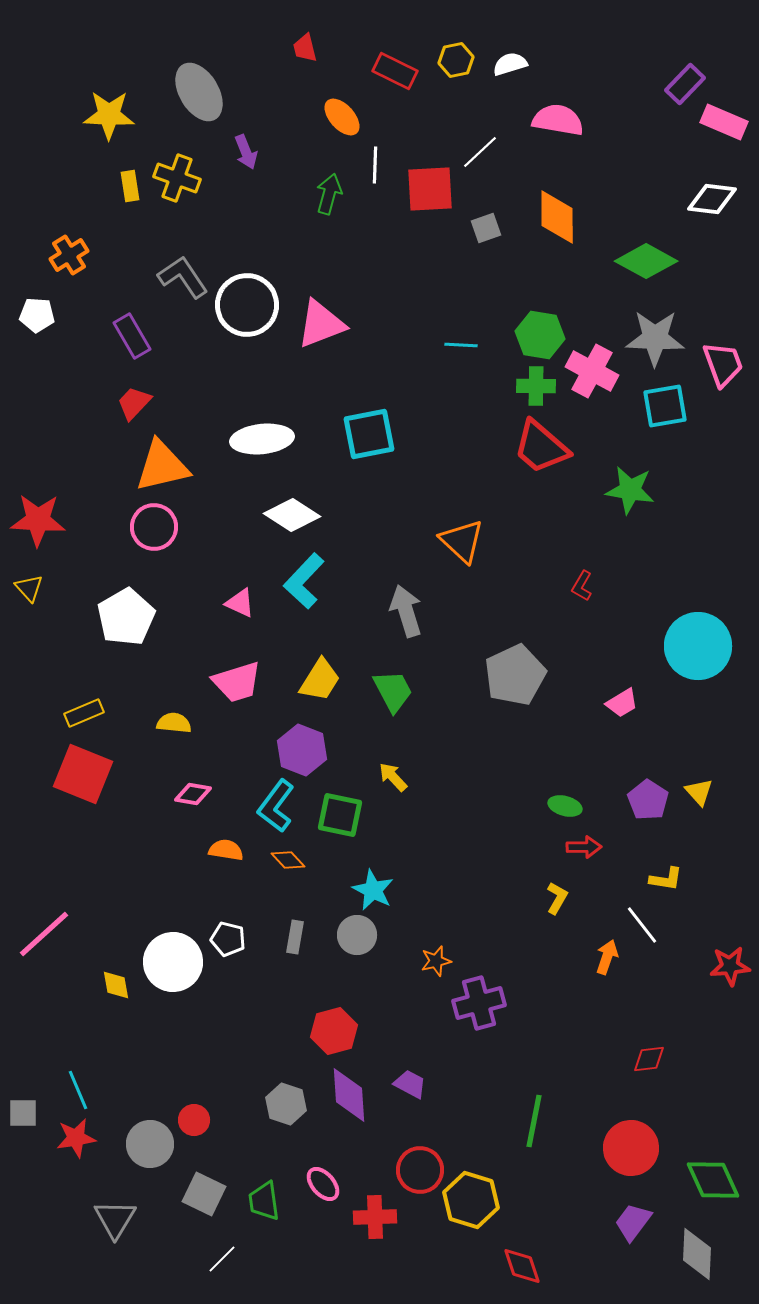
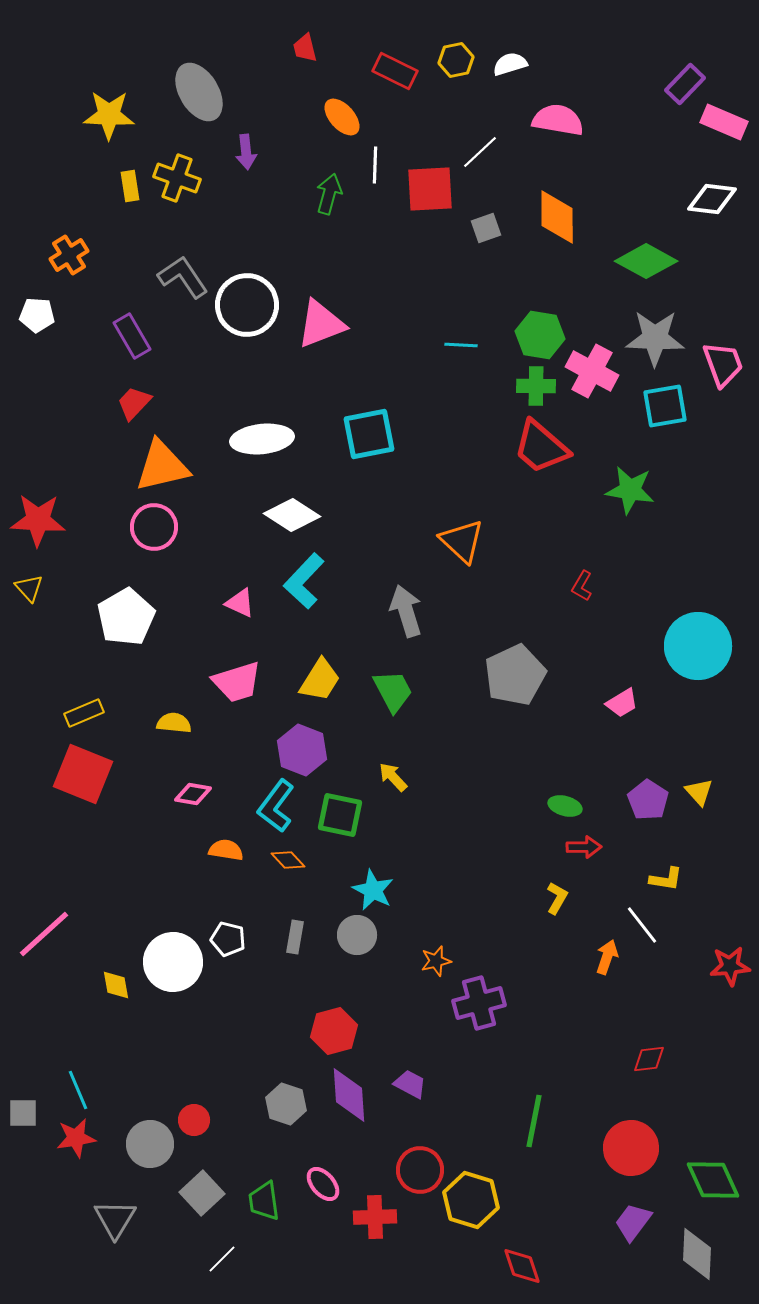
purple arrow at (246, 152): rotated 16 degrees clockwise
gray square at (204, 1194): moved 2 px left, 1 px up; rotated 21 degrees clockwise
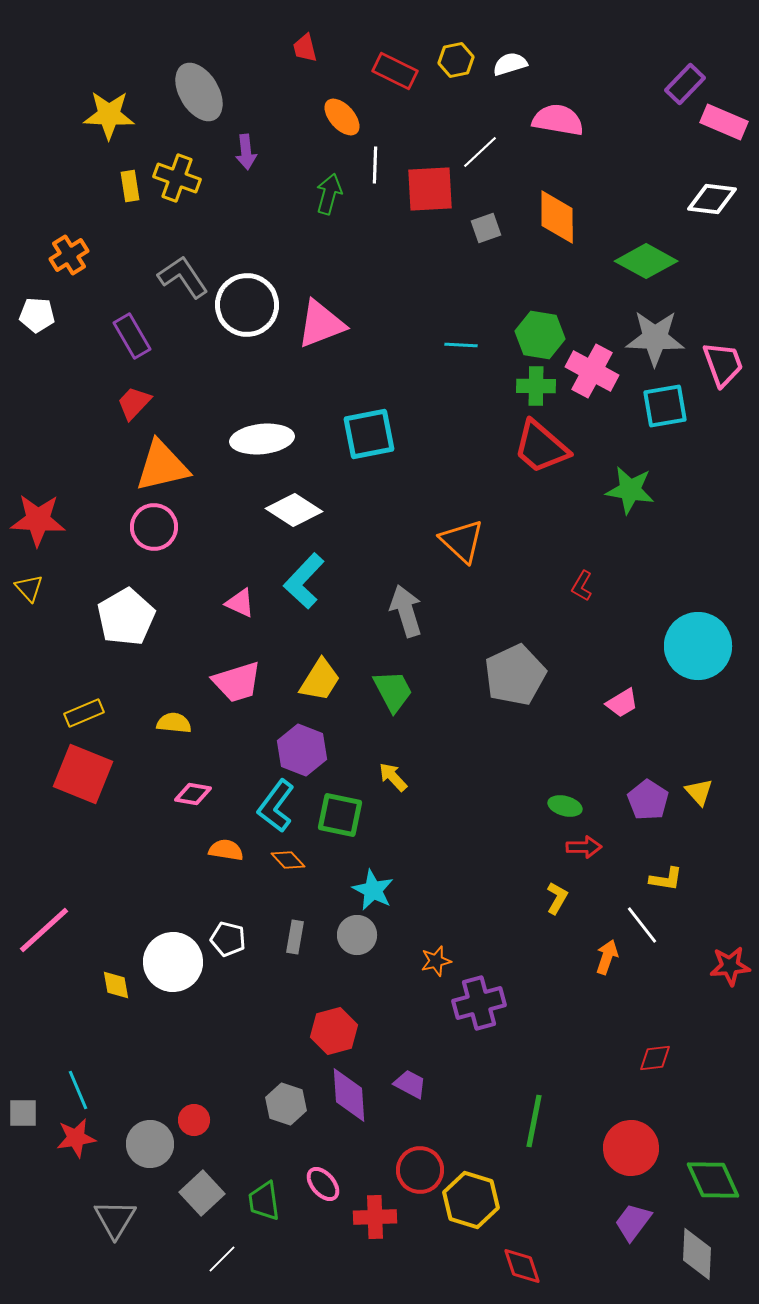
white diamond at (292, 515): moved 2 px right, 5 px up
pink line at (44, 934): moved 4 px up
red diamond at (649, 1059): moved 6 px right, 1 px up
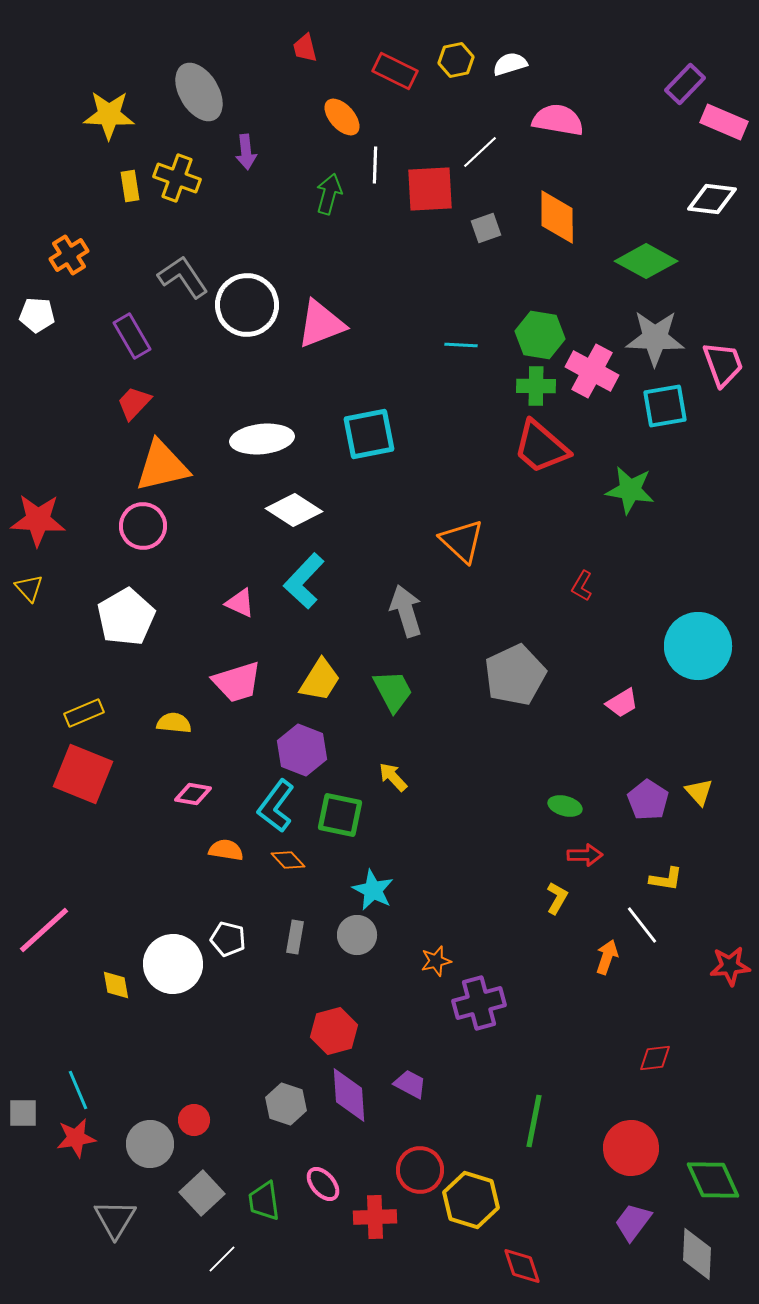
pink circle at (154, 527): moved 11 px left, 1 px up
red arrow at (584, 847): moved 1 px right, 8 px down
white circle at (173, 962): moved 2 px down
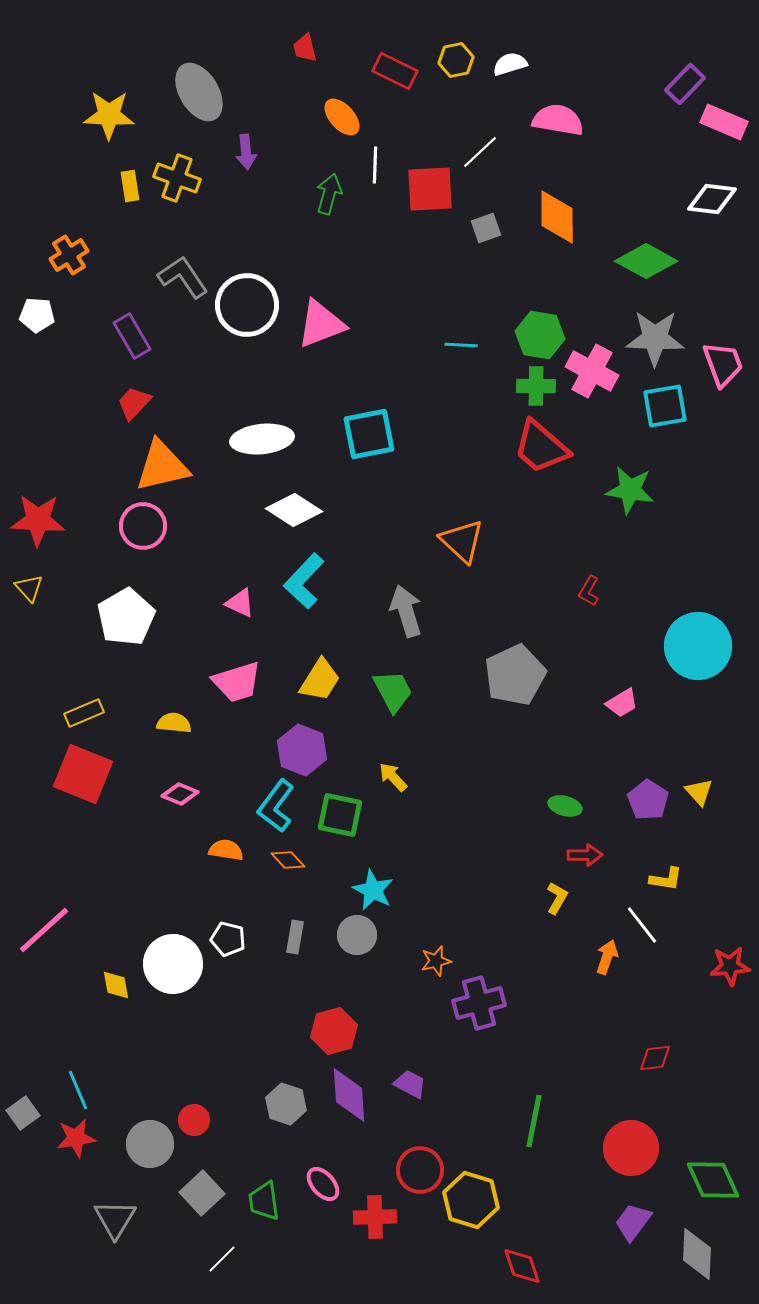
red L-shape at (582, 586): moved 7 px right, 5 px down
pink diamond at (193, 794): moved 13 px left; rotated 12 degrees clockwise
gray square at (23, 1113): rotated 36 degrees counterclockwise
